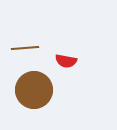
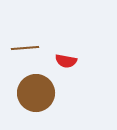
brown circle: moved 2 px right, 3 px down
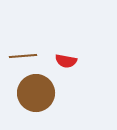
brown line: moved 2 px left, 8 px down
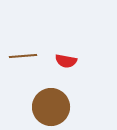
brown circle: moved 15 px right, 14 px down
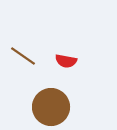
brown line: rotated 40 degrees clockwise
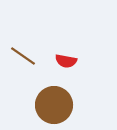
brown circle: moved 3 px right, 2 px up
